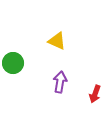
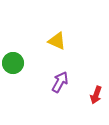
purple arrow: rotated 20 degrees clockwise
red arrow: moved 1 px right, 1 px down
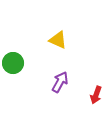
yellow triangle: moved 1 px right, 1 px up
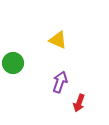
purple arrow: rotated 10 degrees counterclockwise
red arrow: moved 17 px left, 8 px down
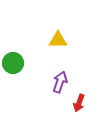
yellow triangle: rotated 24 degrees counterclockwise
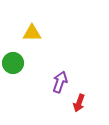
yellow triangle: moved 26 px left, 7 px up
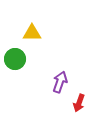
green circle: moved 2 px right, 4 px up
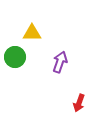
green circle: moved 2 px up
purple arrow: moved 20 px up
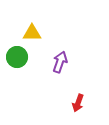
green circle: moved 2 px right
red arrow: moved 1 px left
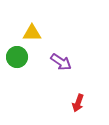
purple arrow: moved 1 px right; rotated 105 degrees clockwise
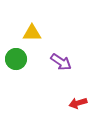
green circle: moved 1 px left, 2 px down
red arrow: rotated 54 degrees clockwise
